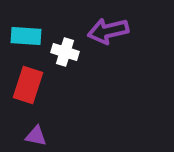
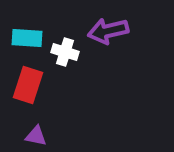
cyan rectangle: moved 1 px right, 2 px down
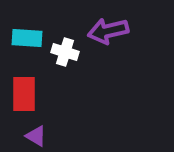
red rectangle: moved 4 px left, 9 px down; rotated 18 degrees counterclockwise
purple triangle: rotated 20 degrees clockwise
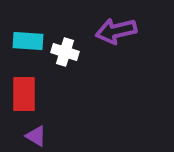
purple arrow: moved 8 px right
cyan rectangle: moved 1 px right, 3 px down
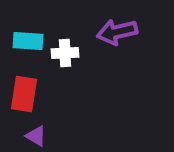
purple arrow: moved 1 px right, 1 px down
white cross: moved 1 px down; rotated 20 degrees counterclockwise
red rectangle: rotated 9 degrees clockwise
